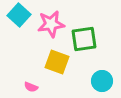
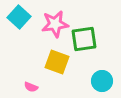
cyan square: moved 2 px down
pink star: moved 4 px right
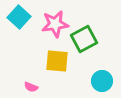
green square: rotated 20 degrees counterclockwise
yellow square: moved 1 px up; rotated 15 degrees counterclockwise
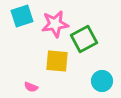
cyan square: moved 3 px right, 1 px up; rotated 30 degrees clockwise
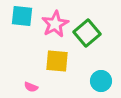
cyan square: rotated 25 degrees clockwise
pink star: rotated 20 degrees counterclockwise
green square: moved 3 px right, 6 px up; rotated 12 degrees counterclockwise
cyan circle: moved 1 px left
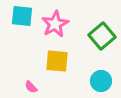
green square: moved 15 px right, 3 px down
pink semicircle: rotated 24 degrees clockwise
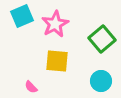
cyan square: rotated 30 degrees counterclockwise
green square: moved 3 px down
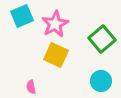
yellow square: moved 1 px left, 6 px up; rotated 20 degrees clockwise
pink semicircle: rotated 32 degrees clockwise
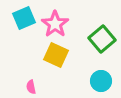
cyan square: moved 2 px right, 2 px down
pink star: rotated 8 degrees counterclockwise
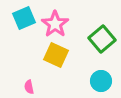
pink semicircle: moved 2 px left
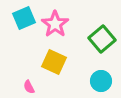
yellow square: moved 2 px left, 7 px down
pink semicircle: rotated 16 degrees counterclockwise
